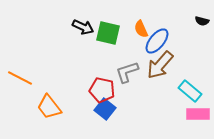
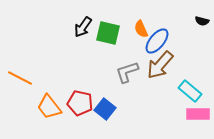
black arrow: rotated 100 degrees clockwise
red pentagon: moved 22 px left, 13 px down
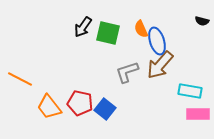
blue ellipse: rotated 56 degrees counterclockwise
orange line: moved 1 px down
cyan rectangle: rotated 30 degrees counterclockwise
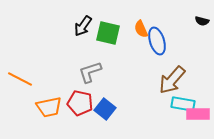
black arrow: moved 1 px up
brown arrow: moved 12 px right, 15 px down
gray L-shape: moved 37 px left
cyan rectangle: moved 7 px left, 13 px down
orange trapezoid: rotated 64 degrees counterclockwise
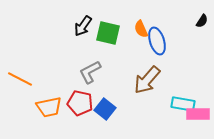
black semicircle: rotated 72 degrees counterclockwise
gray L-shape: rotated 10 degrees counterclockwise
brown arrow: moved 25 px left
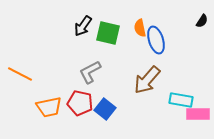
orange semicircle: moved 1 px left, 1 px up; rotated 12 degrees clockwise
blue ellipse: moved 1 px left, 1 px up
orange line: moved 5 px up
cyan rectangle: moved 2 px left, 4 px up
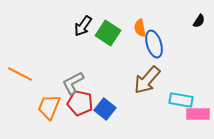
black semicircle: moved 3 px left
green square: rotated 20 degrees clockwise
blue ellipse: moved 2 px left, 4 px down
gray L-shape: moved 17 px left, 11 px down
orange trapezoid: rotated 124 degrees clockwise
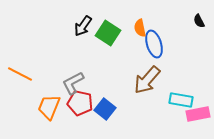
black semicircle: rotated 120 degrees clockwise
pink rectangle: rotated 10 degrees counterclockwise
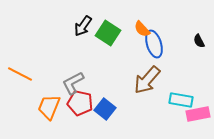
black semicircle: moved 20 px down
orange semicircle: moved 2 px right, 1 px down; rotated 30 degrees counterclockwise
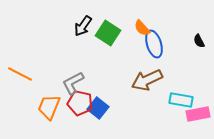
orange semicircle: moved 1 px up
brown arrow: rotated 24 degrees clockwise
blue square: moved 7 px left, 1 px up
